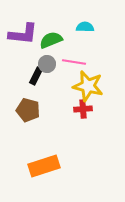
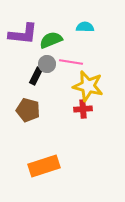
pink line: moved 3 px left
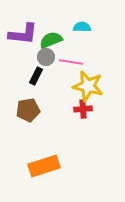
cyan semicircle: moved 3 px left
gray circle: moved 1 px left, 7 px up
brown pentagon: rotated 25 degrees counterclockwise
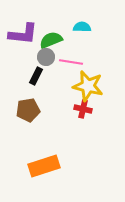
red cross: rotated 18 degrees clockwise
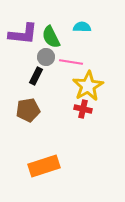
green semicircle: moved 3 px up; rotated 95 degrees counterclockwise
yellow star: rotated 28 degrees clockwise
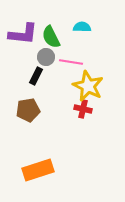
yellow star: rotated 16 degrees counterclockwise
orange rectangle: moved 6 px left, 4 px down
